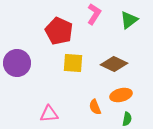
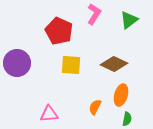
yellow square: moved 2 px left, 2 px down
orange ellipse: rotated 60 degrees counterclockwise
orange semicircle: rotated 49 degrees clockwise
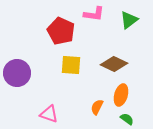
pink L-shape: rotated 65 degrees clockwise
red pentagon: moved 2 px right
purple circle: moved 10 px down
orange semicircle: moved 2 px right
pink triangle: rotated 24 degrees clockwise
green semicircle: rotated 64 degrees counterclockwise
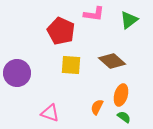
brown diamond: moved 2 px left, 3 px up; rotated 16 degrees clockwise
pink triangle: moved 1 px right, 1 px up
green semicircle: moved 3 px left, 2 px up
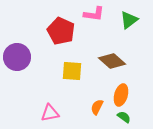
yellow square: moved 1 px right, 6 px down
purple circle: moved 16 px up
pink triangle: rotated 30 degrees counterclockwise
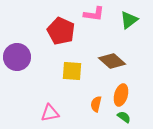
orange semicircle: moved 1 px left, 3 px up; rotated 14 degrees counterclockwise
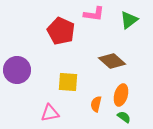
purple circle: moved 13 px down
yellow square: moved 4 px left, 11 px down
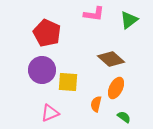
red pentagon: moved 14 px left, 2 px down
brown diamond: moved 1 px left, 2 px up
purple circle: moved 25 px right
orange ellipse: moved 5 px left, 7 px up; rotated 10 degrees clockwise
pink triangle: rotated 12 degrees counterclockwise
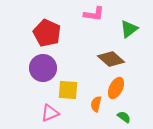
green triangle: moved 9 px down
purple circle: moved 1 px right, 2 px up
yellow square: moved 8 px down
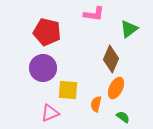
red pentagon: moved 1 px up; rotated 12 degrees counterclockwise
brown diamond: rotated 72 degrees clockwise
green semicircle: moved 1 px left
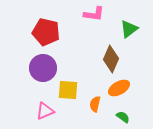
red pentagon: moved 1 px left
orange ellipse: moved 3 px right; rotated 35 degrees clockwise
orange semicircle: moved 1 px left
pink triangle: moved 5 px left, 2 px up
